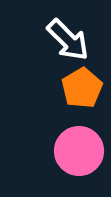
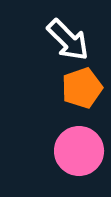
orange pentagon: rotated 12 degrees clockwise
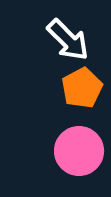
orange pentagon: rotated 9 degrees counterclockwise
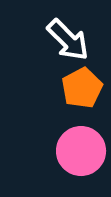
pink circle: moved 2 px right
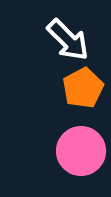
orange pentagon: moved 1 px right
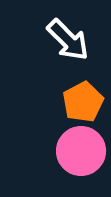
orange pentagon: moved 14 px down
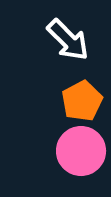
orange pentagon: moved 1 px left, 1 px up
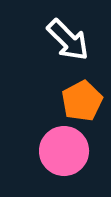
pink circle: moved 17 px left
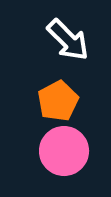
orange pentagon: moved 24 px left
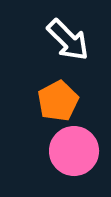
pink circle: moved 10 px right
